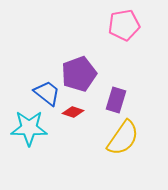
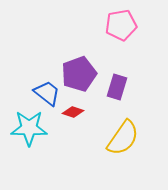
pink pentagon: moved 3 px left
purple rectangle: moved 1 px right, 13 px up
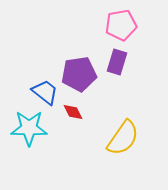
purple pentagon: rotated 12 degrees clockwise
purple rectangle: moved 25 px up
blue trapezoid: moved 2 px left, 1 px up
red diamond: rotated 45 degrees clockwise
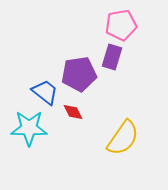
purple rectangle: moved 5 px left, 5 px up
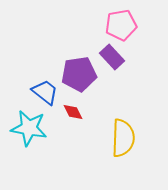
purple rectangle: rotated 60 degrees counterclockwise
cyan star: rotated 9 degrees clockwise
yellow semicircle: rotated 33 degrees counterclockwise
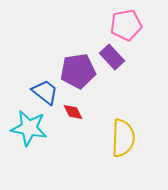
pink pentagon: moved 5 px right
purple pentagon: moved 1 px left, 3 px up
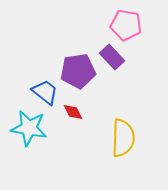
pink pentagon: rotated 20 degrees clockwise
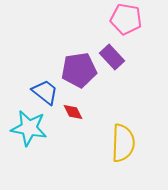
pink pentagon: moved 6 px up
purple pentagon: moved 1 px right, 1 px up
yellow semicircle: moved 5 px down
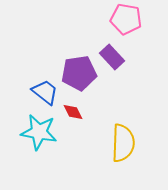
purple pentagon: moved 3 px down
cyan star: moved 10 px right, 4 px down
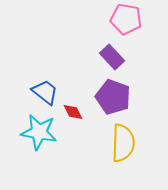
purple pentagon: moved 34 px right, 24 px down; rotated 28 degrees clockwise
